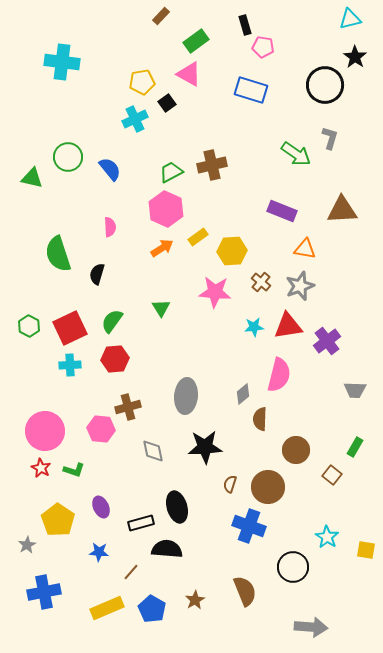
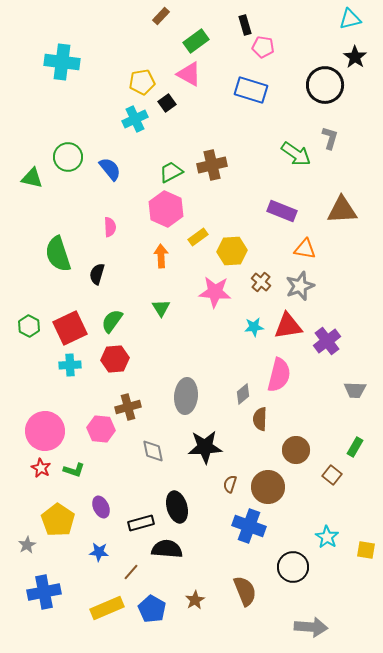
orange arrow at (162, 248): moved 1 px left, 8 px down; rotated 60 degrees counterclockwise
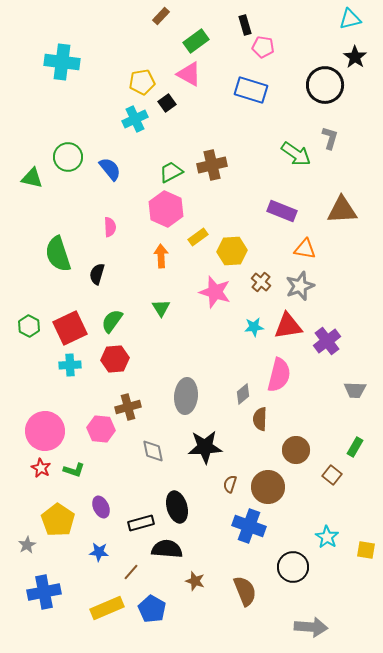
pink star at (215, 292): rotated 12 degrees clockwise
brown star at (195, 600): moved 19 px up; rotated 24 degrees counterclockwise
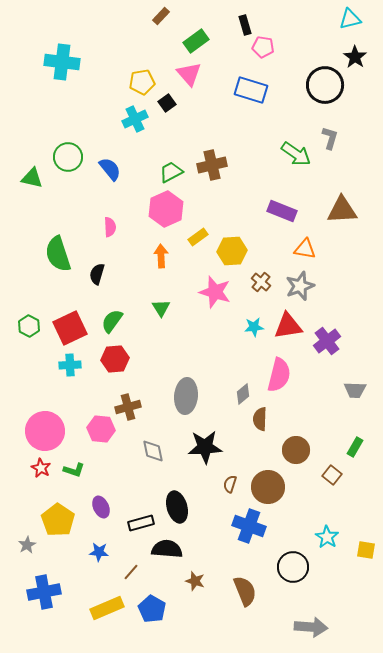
pink triangle at (189, 74): rotated 20 degrees clockwise
pink hexagon at (166, 209): rotated 12 degrees clockwise
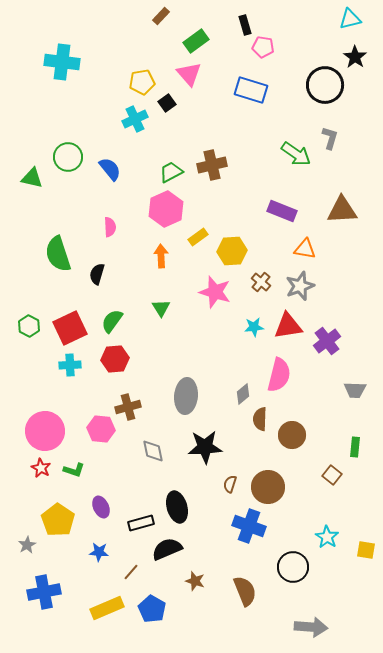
green rectangle at (355, 447): rotated 24 degrees counterclockwise
brown circle at (296, 450): moved 4 px left, 15 px up
black semicircle at (167, 549): rotated 28 degrees counterclockwise
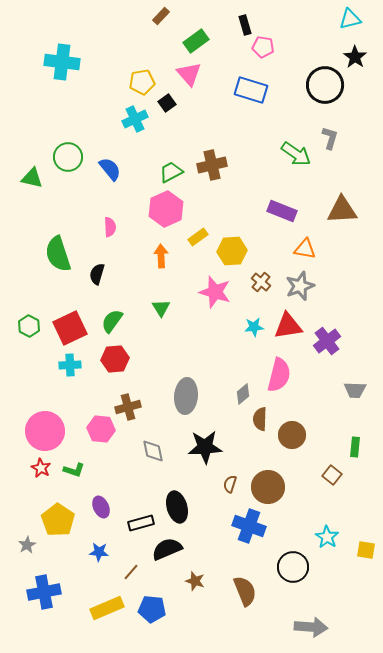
blue pentagon at (152, 609): rotated 24 degrees counterclockwise
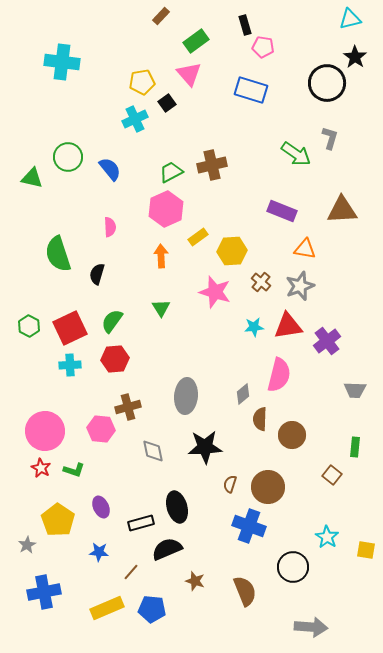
black circle at (325, 85): moved 2 px right, 2 px up
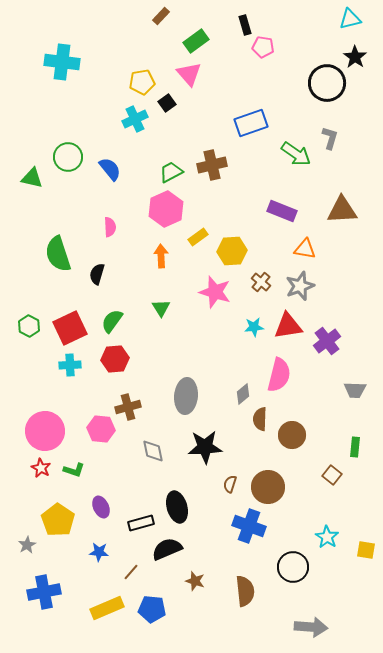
blue rectangle at (251, 90): moved 33 px down; rotated 36 degrees counterclockwise
brown semicircle at (245, 591): rotated 16 degrees clockwise
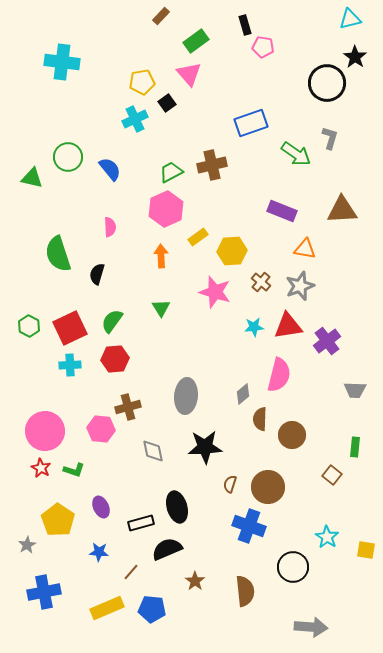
brown star at (195, 581): rotated 18 degrees clockwise
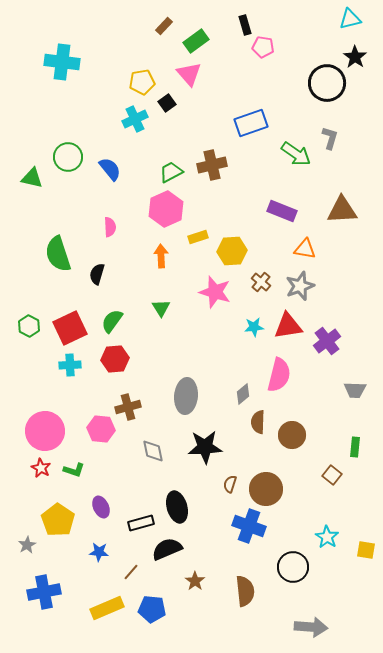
brown rectangle at (161, 16): moved 3 px right, 10 px down
yellow rectangle at (198, 237): rotated 18 degrees clockwise
brown semicircle at (260, 419): moved 2 px left, 3 px down
brown circle at (268, 487): moved 2 px left, 2 px down
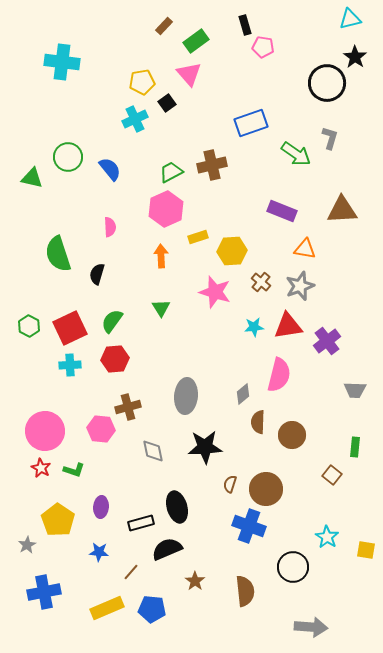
purple ellipse at (101, 507): rotated 30 degrees clockwise
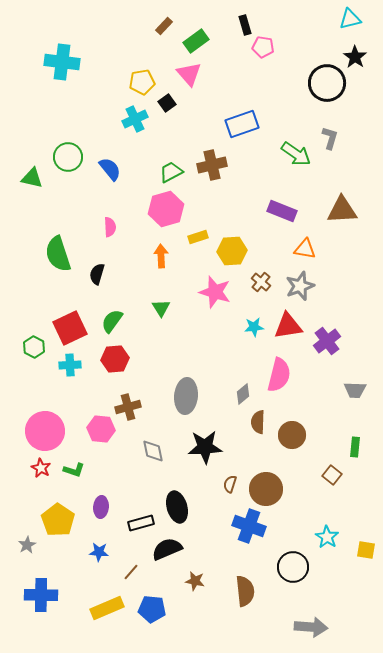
blue rectangle at (251, 123): moved 9 px left, 1 px down
pink hexagon at (166, 209): rotated 8 degrees clockwise
green hexagon at (29, 326): moved 5 px right, 21 px down
brown star at (195, 581): rotated 24 degrees counterclockwise
blue cross at (44, 592): moved 3 px left, 3 px down; rotated 12 degrees clockwise
